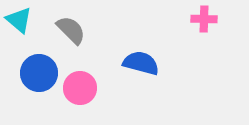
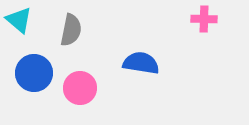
gray semicircle: rotated 56 degrees clockwise
blue semicircle: rotated 6 degrees counterclockwise
blue circle: moved 5 px left
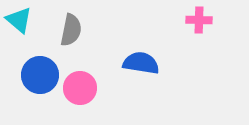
pink cross: moved 5 px left, 1 px down
blue circle: moved 6 px right, 2 px down
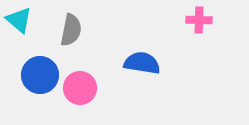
blue semicircle: moved 1 px right
